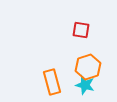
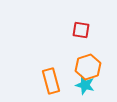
orange rectangle: moved 1 px left, 1 px up
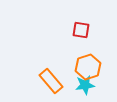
orange rectangle: rotated 25 degrees counterclockwise
cyan star: rotated 24 degrees counterclockwise
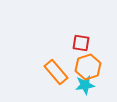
red square: moved 13 px down
orange rectangle: moved 5 px right, 9 px up
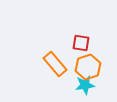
orange rectangle: moved 1 px left, 8 px up
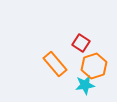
red square: rotated 24 degrees clockwise
orange hexagon: moved 6 px right, 1 px up
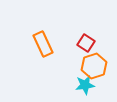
red square: moved 5 px right
orange rectangle: moved 12 px left, 20 px up; rotated 15 degrees clockwise
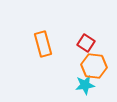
orange rectangle: rotated 10 degrees clockwise
orange hexagon: rotated 25 degrees clockwise
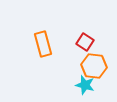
red square: moved 1 px left, 1 px up
cyan star: rotated 24 degrees clockwise
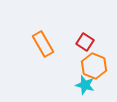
orange rectangle: rotated 15 degrees counterclockwise
orange hexagon: rotated 15 degrees clockwise
